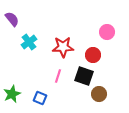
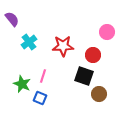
red star: moved 1 px up
pink line: moved 15 px left
green star: moved 10 px right, 10 px up; rotated 24 degrees counterclockwise
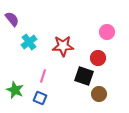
red circle: moved 5 px right, 3 px down
green star: moved 7 px left, 6 px down
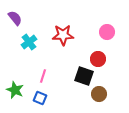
purple semicircle: moved 3 px right, 1 px up
red star: moved 11 px up
red circle: moved 1 px down
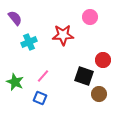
pink circle: moved 17 px left, 15 px up
cyan cross: rotated 14 degrees clockwise
red circle: moved 5 px right, 1 px down
pink line: rotated 24 degrees clockwise
green star: moved 8 px up
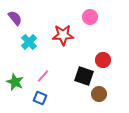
cyan cross: rotated 21 degrees counterclockwise
